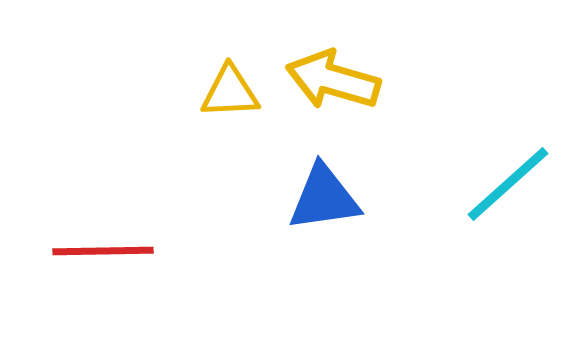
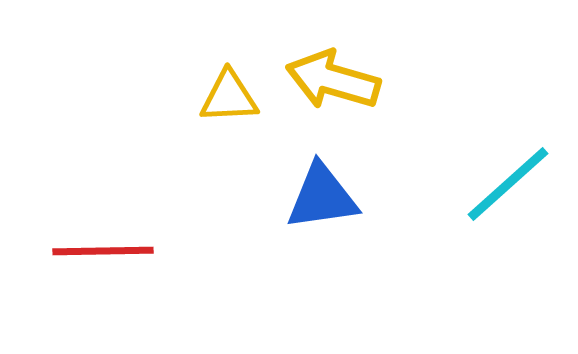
yellow triangle: moved 1 px left, 5 px down
blue triangle: moved 2 px left, 1 px up
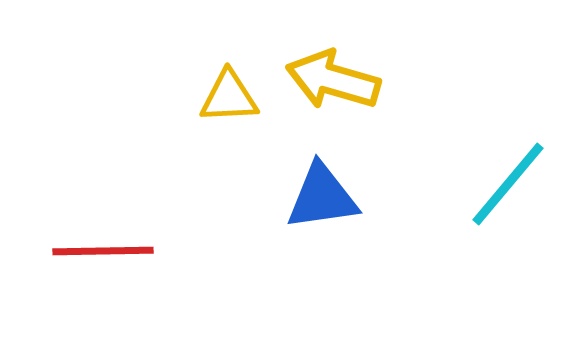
cyan line: rotated 8 degrees counterclockwise
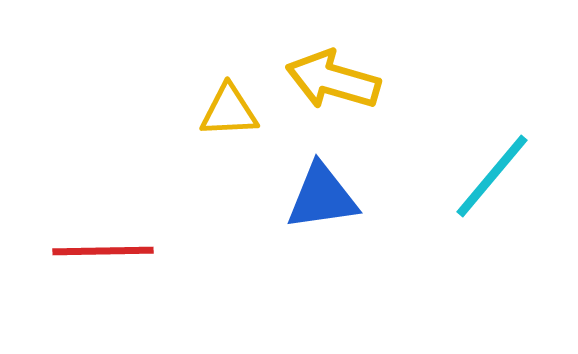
yellow triangle: moved 14 px down
cyan line: moved 16 px left, 8 px up
